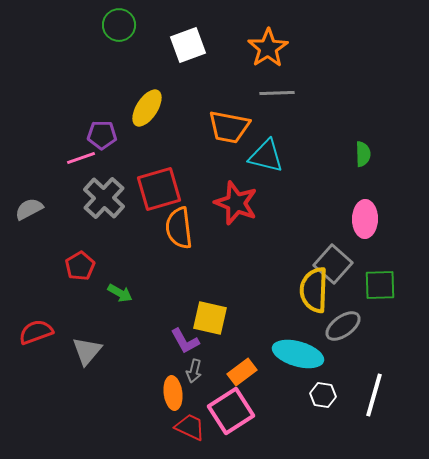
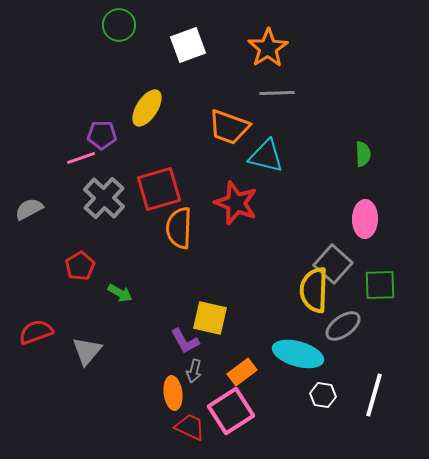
orange trapezoid: rotated 9 degrees clockwise
orange semicircle: rotated 9 degrees clockwise
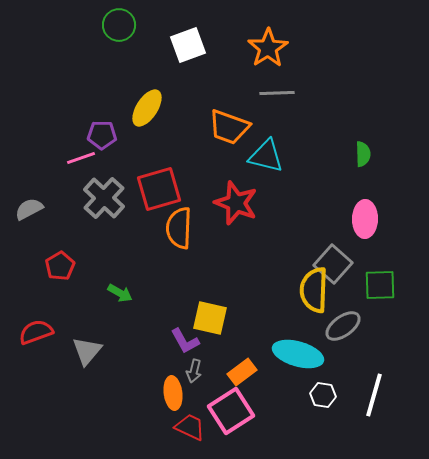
red pentagon: moved 20 px left
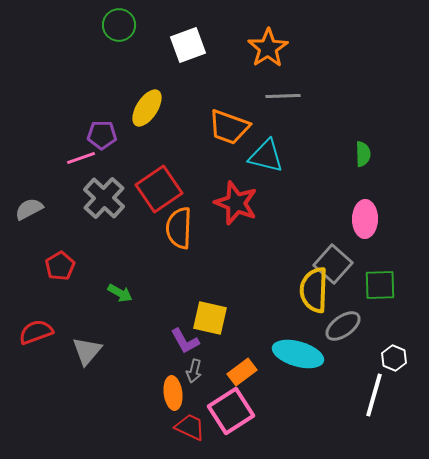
gray line: moved 6 px right, 3 px down
red square: rotated 18 degrees counterclockwise
white hexagon: moved 71 px right, 37 px up; rotated 15 degrees clockwise
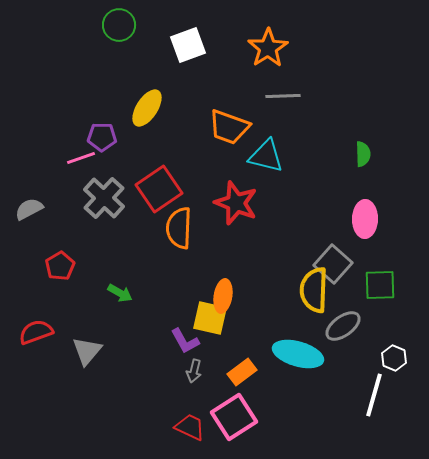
purple pentagon: moved 2 px down
orange ellipse: moved 50 px right, 97 px up; rotated 16 degrees clockwise
pink square: moved 3 px right, 6 px down
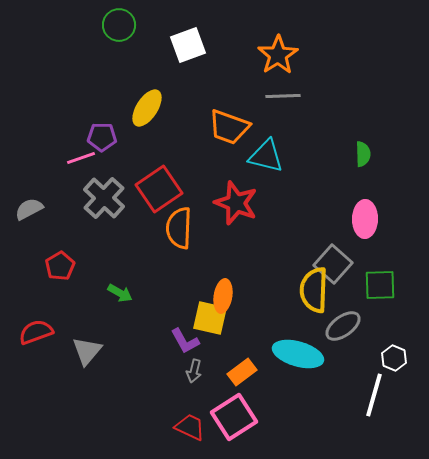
orange star: moved 10 px right, 7 px down
